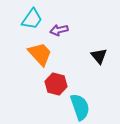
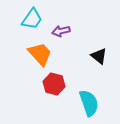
purple arrow: moved 2 px right, 1 px down
black triangle: rotated 12 degrees counterclockwise
red hexagon: moved 2 px left
cyan semicircle: moved 9 px right, 4 px up
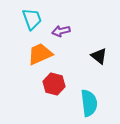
cyan trapezoid: rotated 55 degrees counterclockwise
orange trapezoid: rotated 72 degrees counterclockwise
cyan semicircle: rotated 12 degrees clockwise
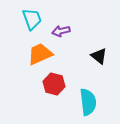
cyan semicircle: moved 1 px left, 1 px up
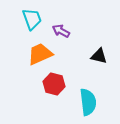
purple arrow: rotated 42 degrees clockwise
black triangle: rotated 24 degrees counterclockwise
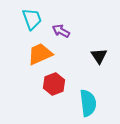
black triangle: rotated 42 degrees clockwise
red hexagon: rotated 25 degrees clockwise
cyan semicircle: moved 1 px down
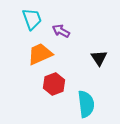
black triangle: moved 2 px down
cyan semicircle: moved 2 px left, 1 px down
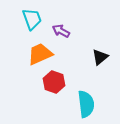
black triangle: moved 1 px right, 1 px up; rotated 24 degrees clockwise
red hexagon: moved 2 px up; rotated 20 degrees counterclockwise
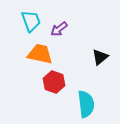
cyan trapezoid: moved 1 px left, 2 px down
purple arrow: moved 2 px left, 2 px up; rotated 66 degrees counterclockwise
orange trapezoid: rotated 36 degrees clockwise
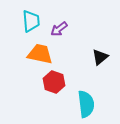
cyan trapezoid: rotated 15 degrees clockwise
